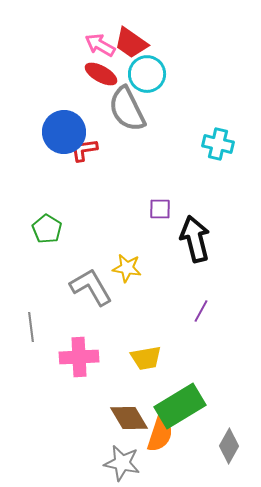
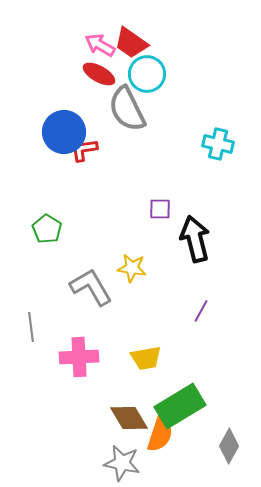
red ellipse: moved 2 px left
yellow star: moved 5 px right
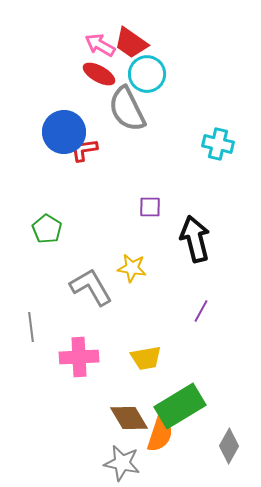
purple square: moved 10 px left, 2 px up
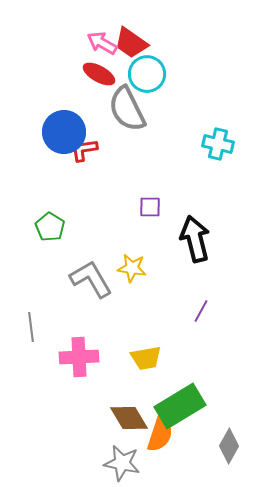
pink arrow: moved 2 px right, 2 px up
green pentagon: moved 3 px right, 2 px up
gray L-shape: moved 8 px up
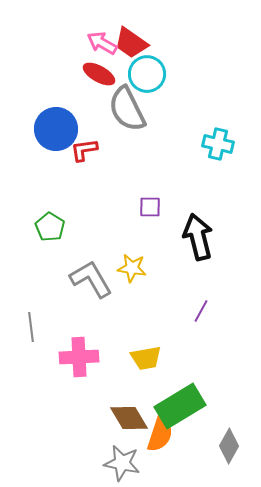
blue circle: moved 8 px left, 3 px up
black arrow: moved 3 px right, 2 px up
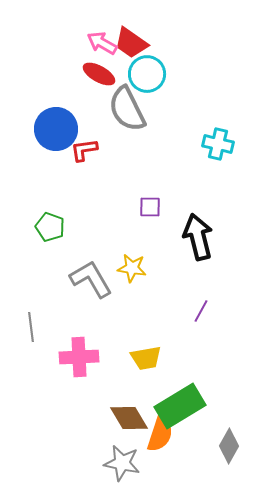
green pentagon: rotated 12 degrees counterclockwise
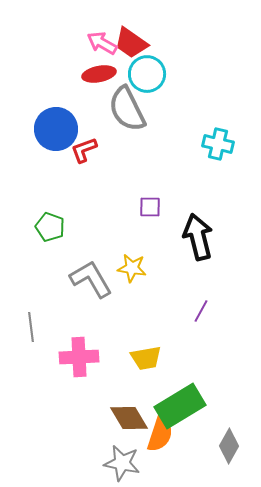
red ellipse: rotated 40 degrees counterclockwise
red L-shape: rotated 12 degrees counterclockwise
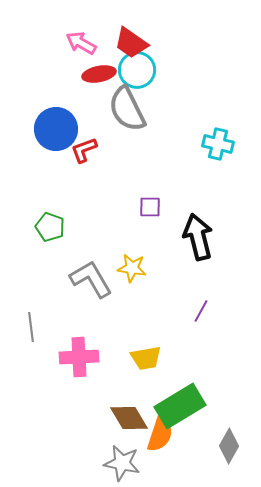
pink arrow: moved 21 px left
cyan circle: moved 10 px left, 4 px up
